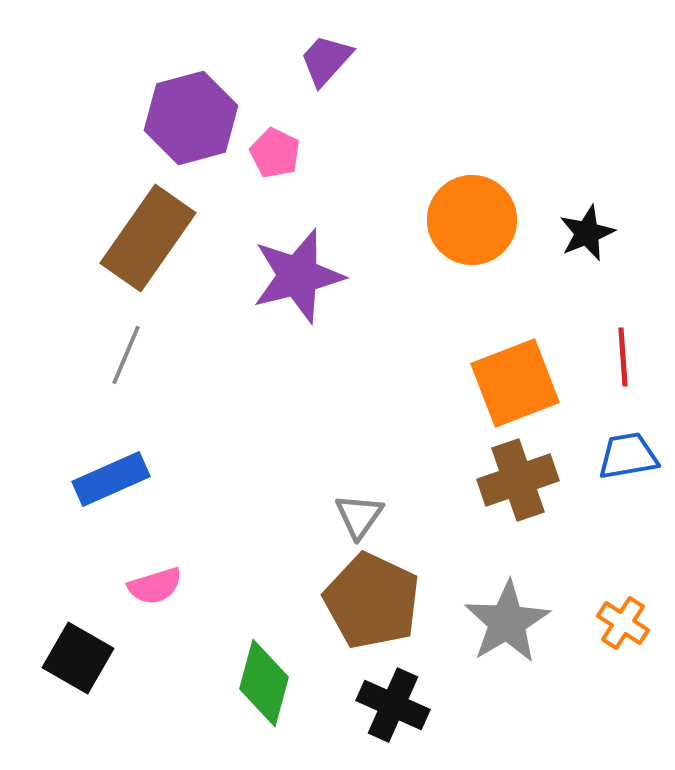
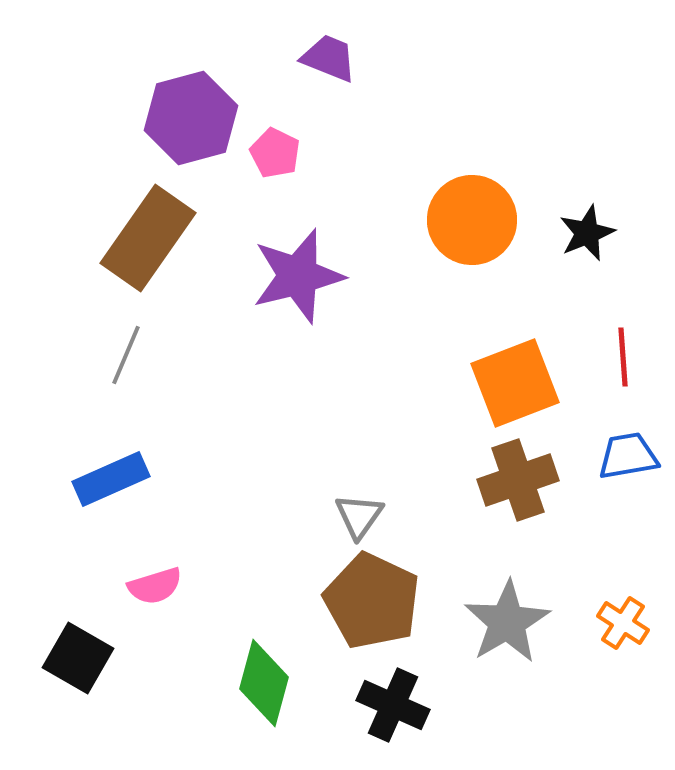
purple trapezoid: moved 3 px right, 2 px up; rotated 70 degrees clockwise
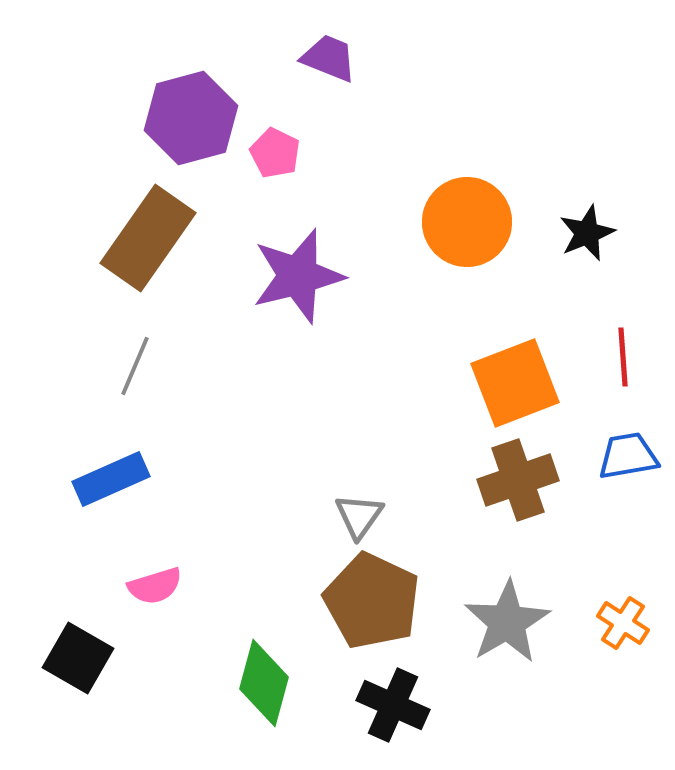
orange circle: moved 5 px left, 2 px down
gray line: moved 9 px right, 11 px down
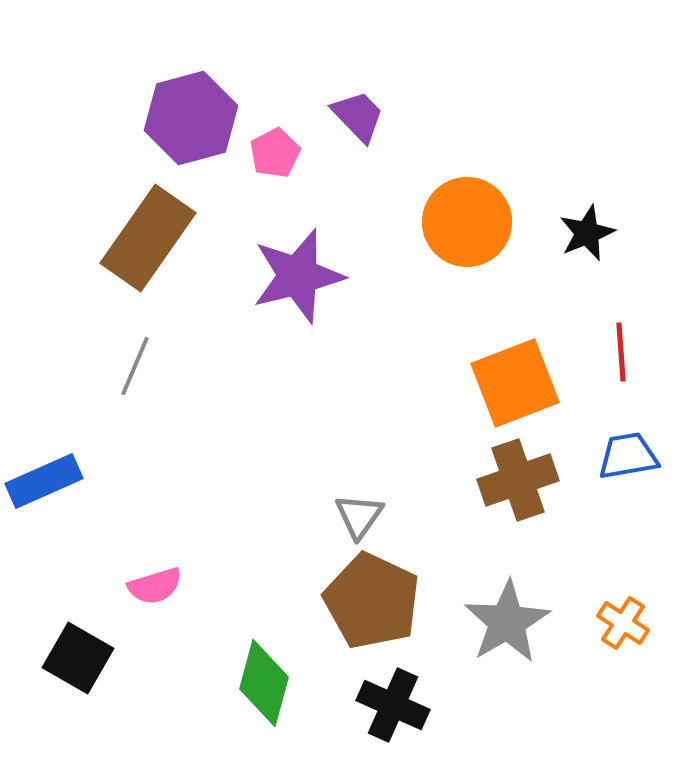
purple trapezoid: moved 29 px right, 58 px down; rotated 24 degrees clockwise
pink pentagon: rotated 18 degrees clockwise
red line: moved 2 px left, 5 px up
blue rectangle: moved 67 px left, 2 px down
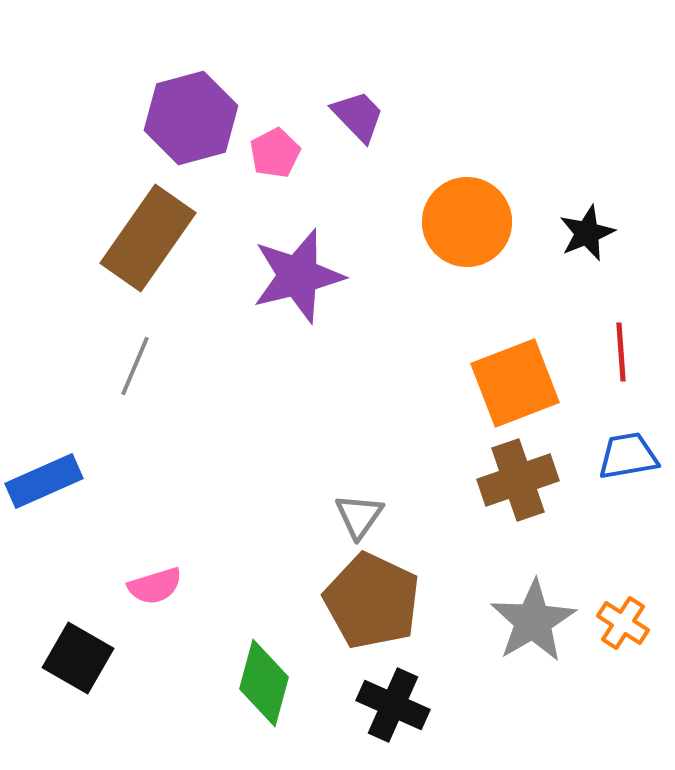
gray star: moved 26 px right, 1 px up
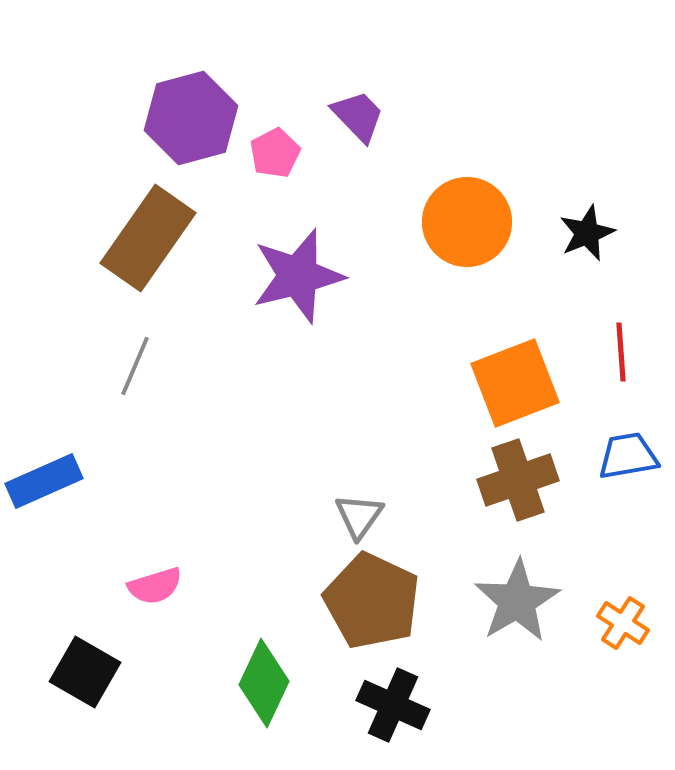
gray star: moved 16 px left, 20 px up
black square: moved 7 px right, 14 px down
green diamond: rotated 10 degrees clockwise
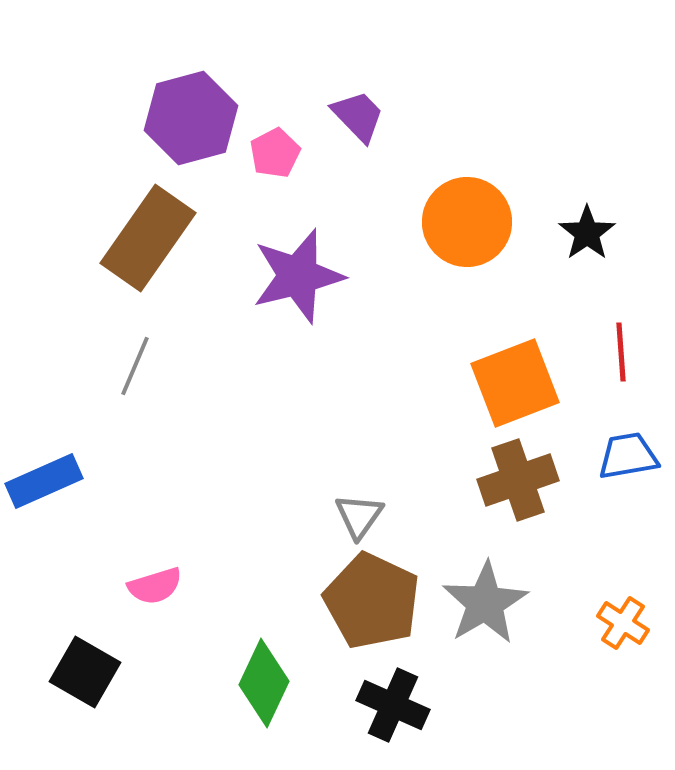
black star: rotated 12 degrees counterclockwise
gray star: moved 32 px left, 2 px down
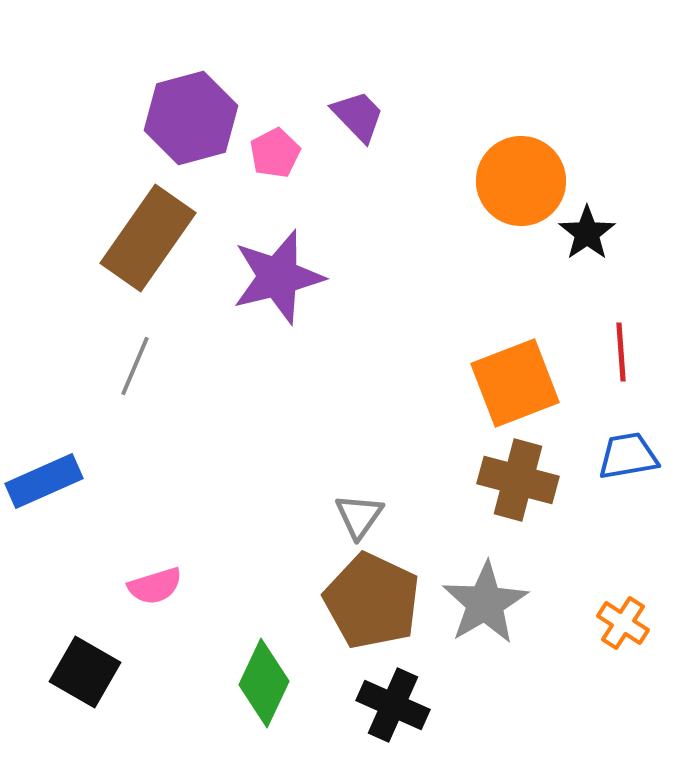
orange circle: moved 54 px right, 41 px up
purple star: moved 20 px left, 1 px down
brown cross: rotated 34 degrees clockwise
